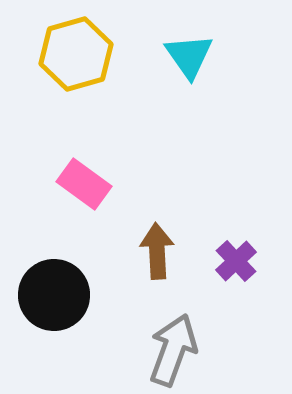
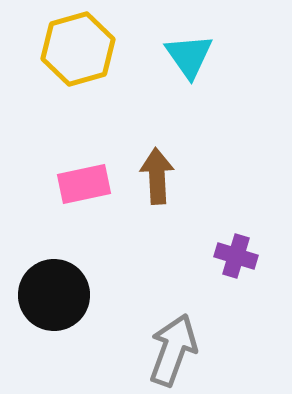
yellow hexagon: moved 2 px right, 5 px up
pink rectangle: rotated 48 degrees counterclockwise
brown arrow: moved 75 px up
purple cross: moved 5 px up; rotated 30 degrees counterclockwise
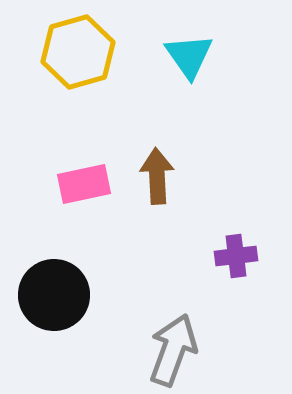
yellow hexagon: moved 3 px down
purple cross: rotated 24 degrees counterclockwise
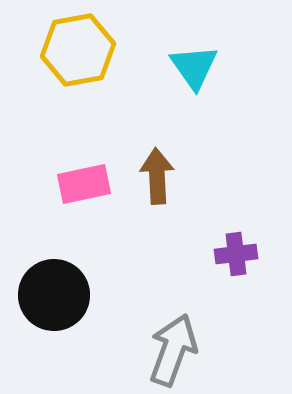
yellow hexagon: moved 2 px up; rotated 6 degrees clockwise
cyan triangle: moved 5 px right, 11 px down
purple cross: moved 2 px up
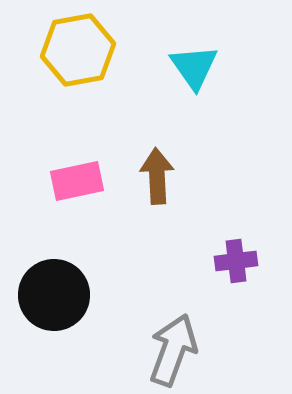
pink rectangle: moved 7 px left, 3 px up
purple cross: moved 7 px down
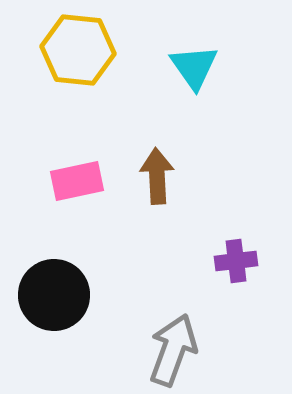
yellow hexagon: rotated 16 degrees clockwise
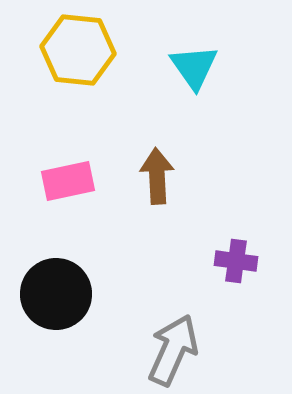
pink rectangle: moved 9 px left
purple cross: rotated 15 degrees clockwise
black circle: moved 2 px right, 1 px up
gray arrow: rotated 4 degrees clockwise
